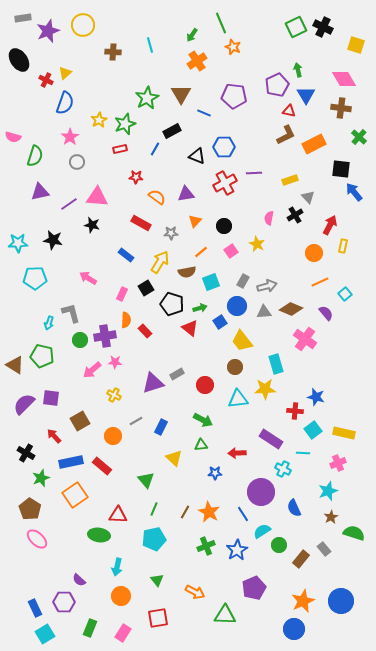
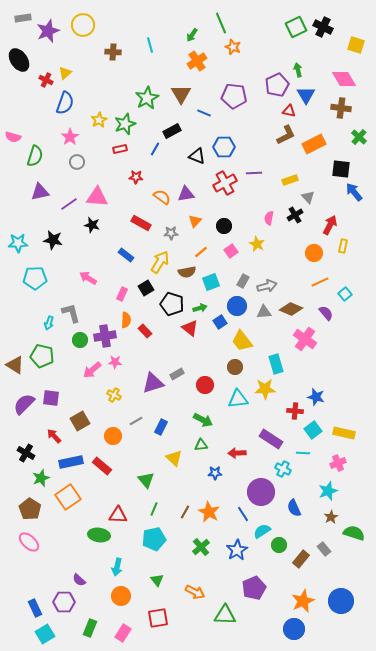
orange semicircle at (157, 197): moved 5 px right
orange square at (75, 495): moved 7 px left, 2 px down
pink ellipse at (37, 539): moved 8 px left, 3 px down
green cross at (206, 546): moved 5 px left, 1 px down; rotated 18 degrees counterclockwise
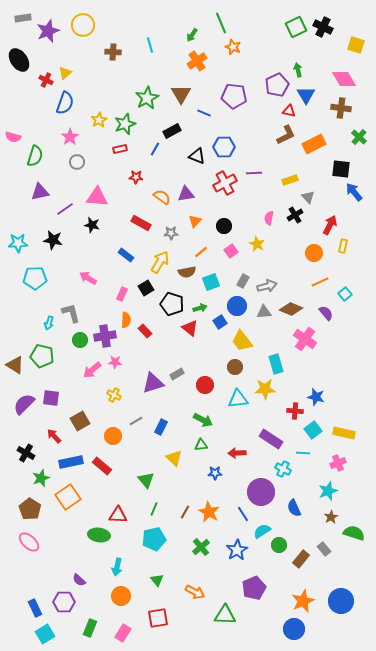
purple line at (69, 204): moved 4 px left, 5 px down
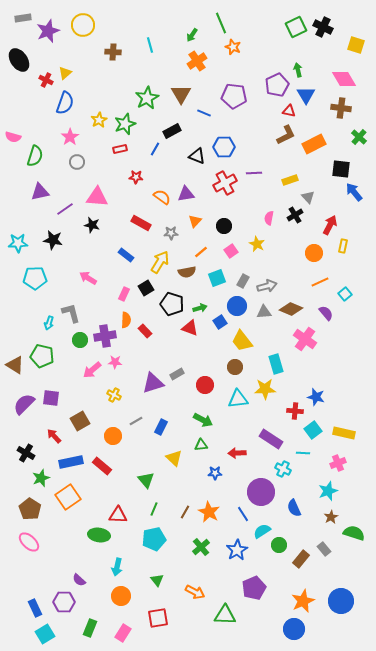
cyan square at (211, 282): moved 6 px right, 4 px up
pink rectangle at (122, 294): moved 2 px right
red triangle at (190, 328): rotated 18 degrees counterclockwise
